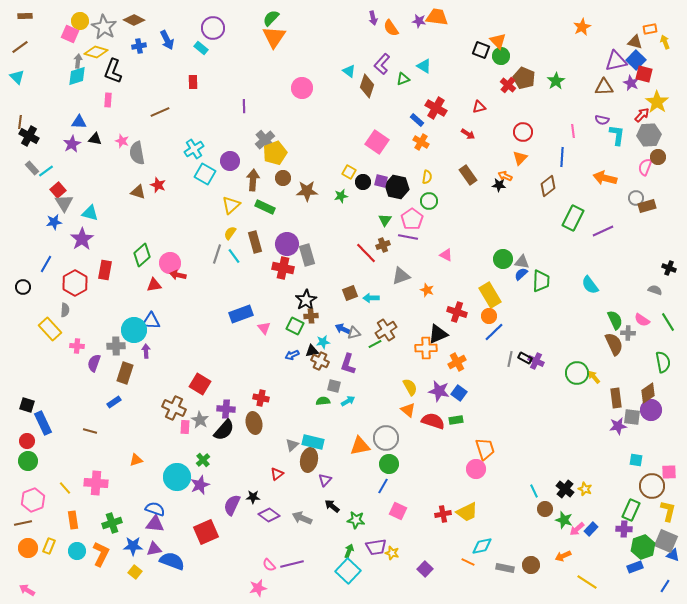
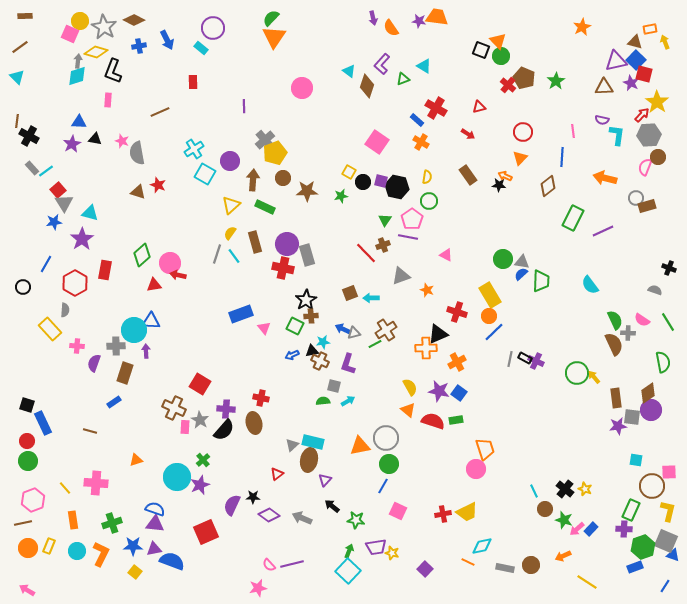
brown line at (20, 122): moved 3 px left, 1 px up
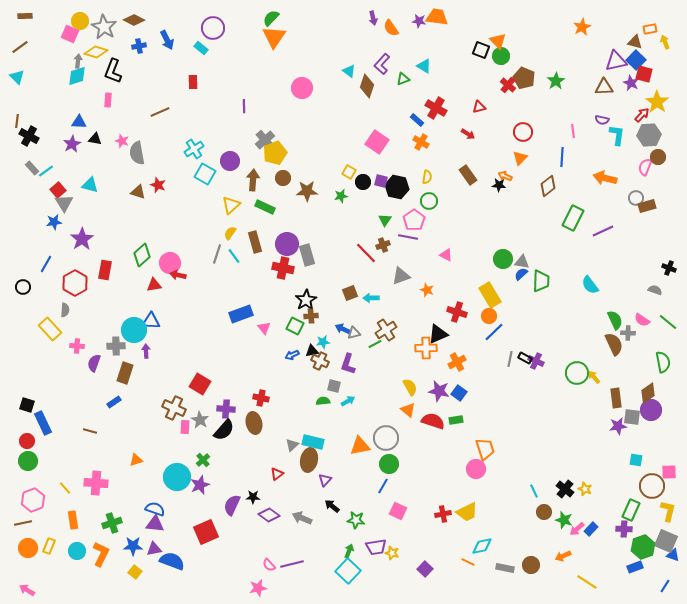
cyan triangle at (90, 213): moved 28 px up
pink pentagon at (412, 219): moved 2 px right, 1 px down
green line at (668, 322): rotated 18 degrees counterclockwise
brown circle at (545, 509): moved 1 px left, 3 px down
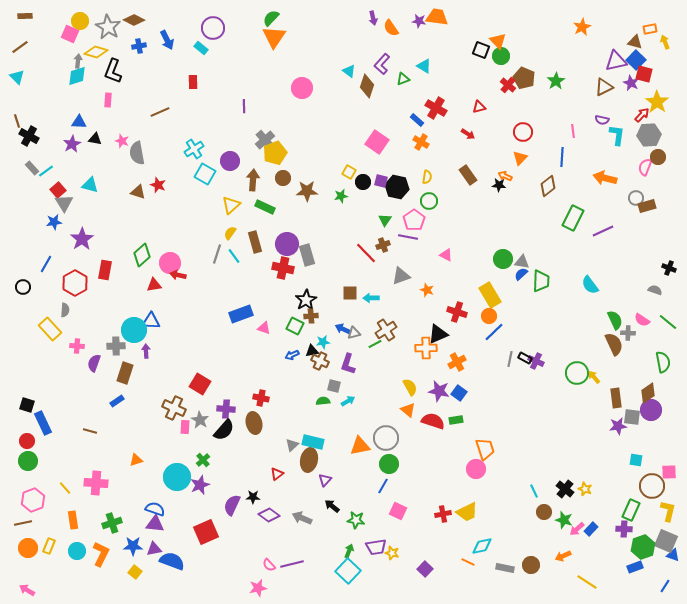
gray star at (104, 27): moved 4 px right
brown triangle at (604, 87): rotated 24 degrees counterclockwise
brown line at (17, 121): rotated 24 degrees counterclockwise
brown square at (350, 293): rotated 21 degrees clockwise
pink triangle at (264, 328): rotated 32 degrees counterclockwise
blue rectangle at (114, 402): moved 3 px right, 1 px up
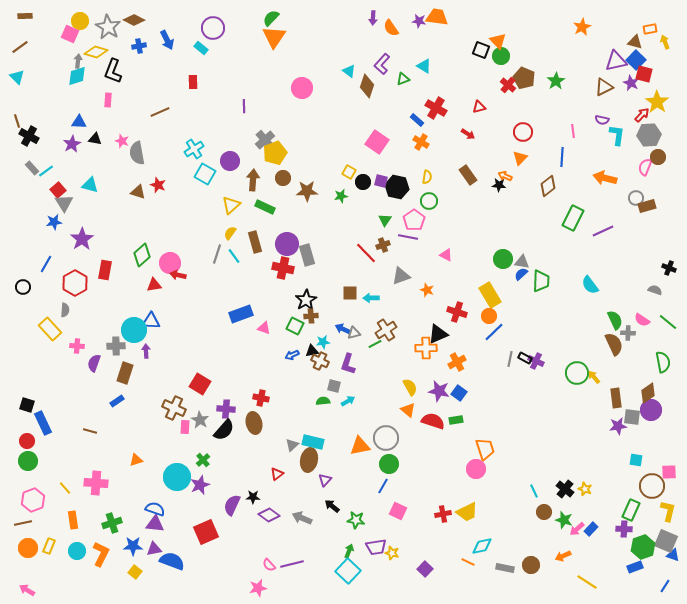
purple arrow at (373, 18): rotated 16 degrees clockwise
